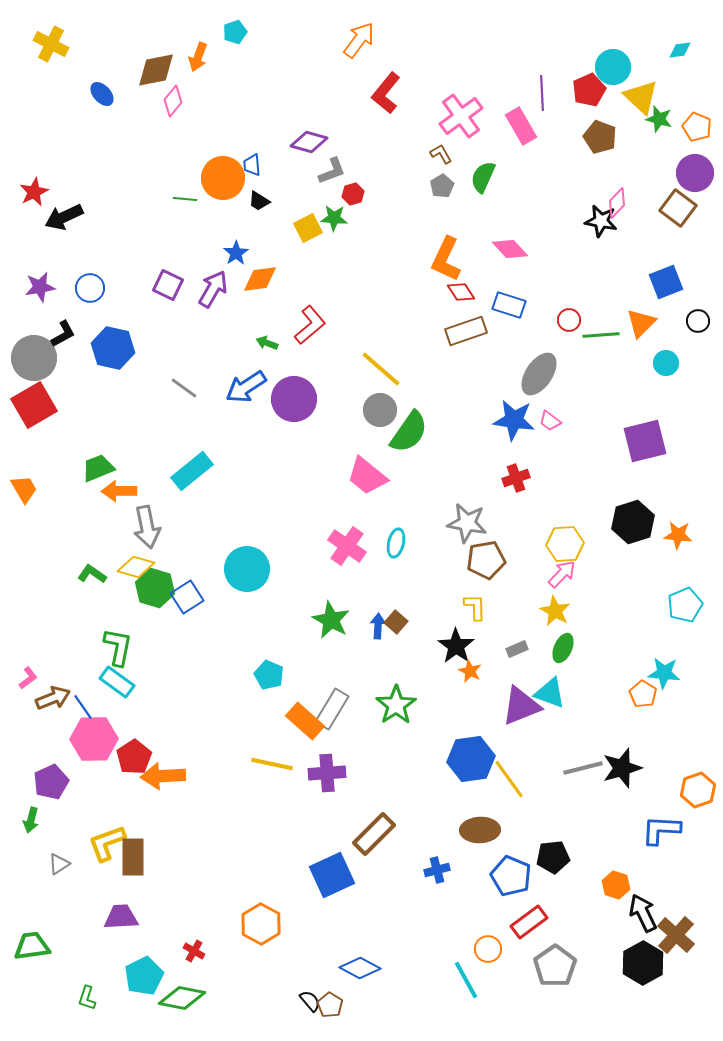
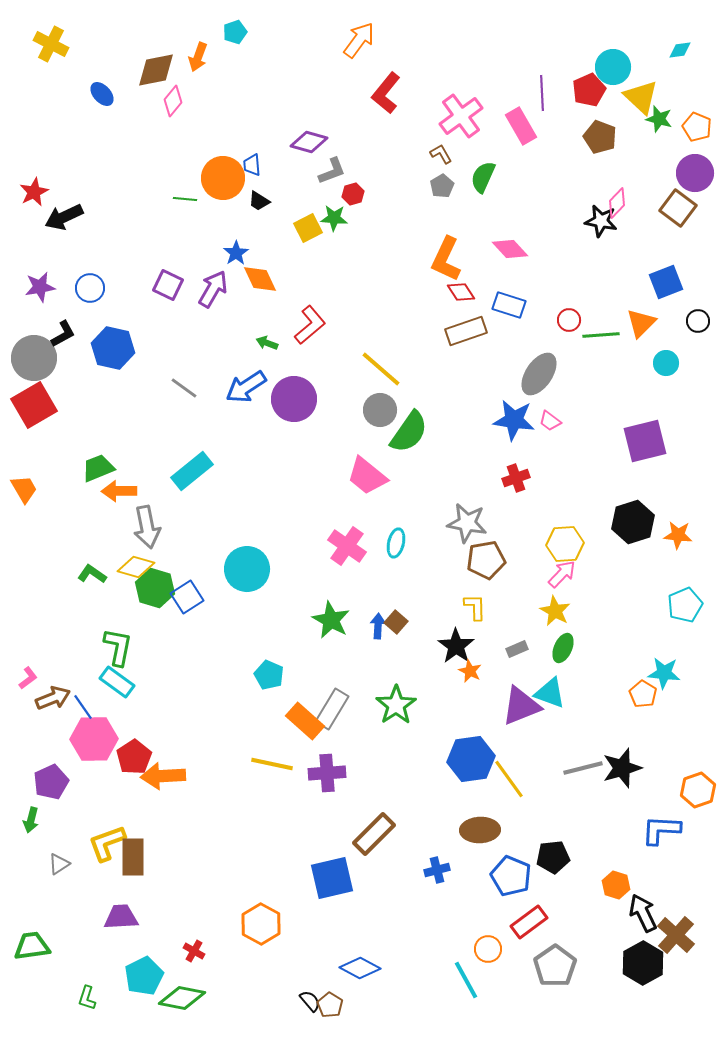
orange diamond at (260, 279): rotated 72 degrees clockwise
blue square at (332, 875): moved 3 px down; rotated 12 degrees clockwise
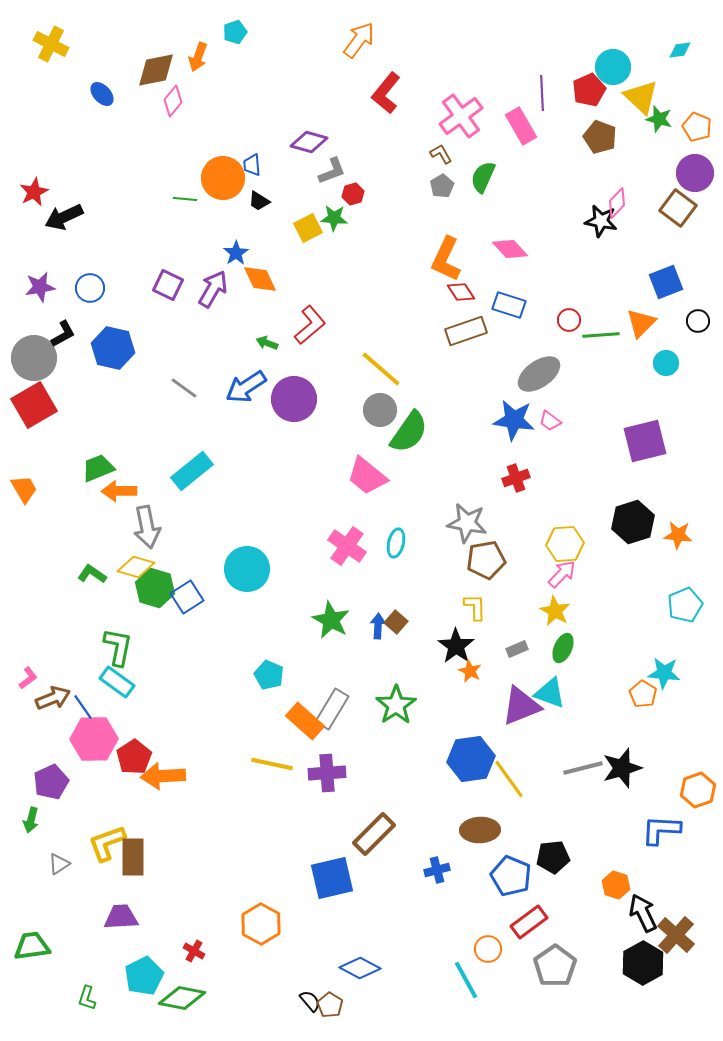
gray ellipse at (539, 374): rotated 21 degrees clockwise
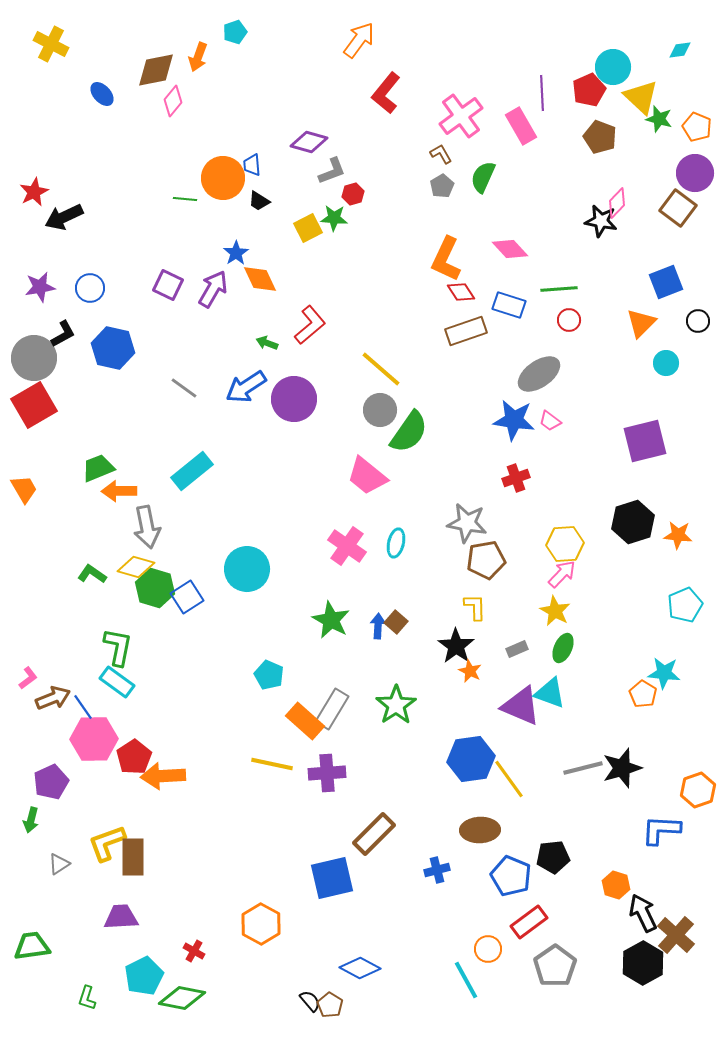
green line at (601, 335): moved 42 px left, 46 px up
purple triangle at (521, 706): rotated 45 degrees clockwise
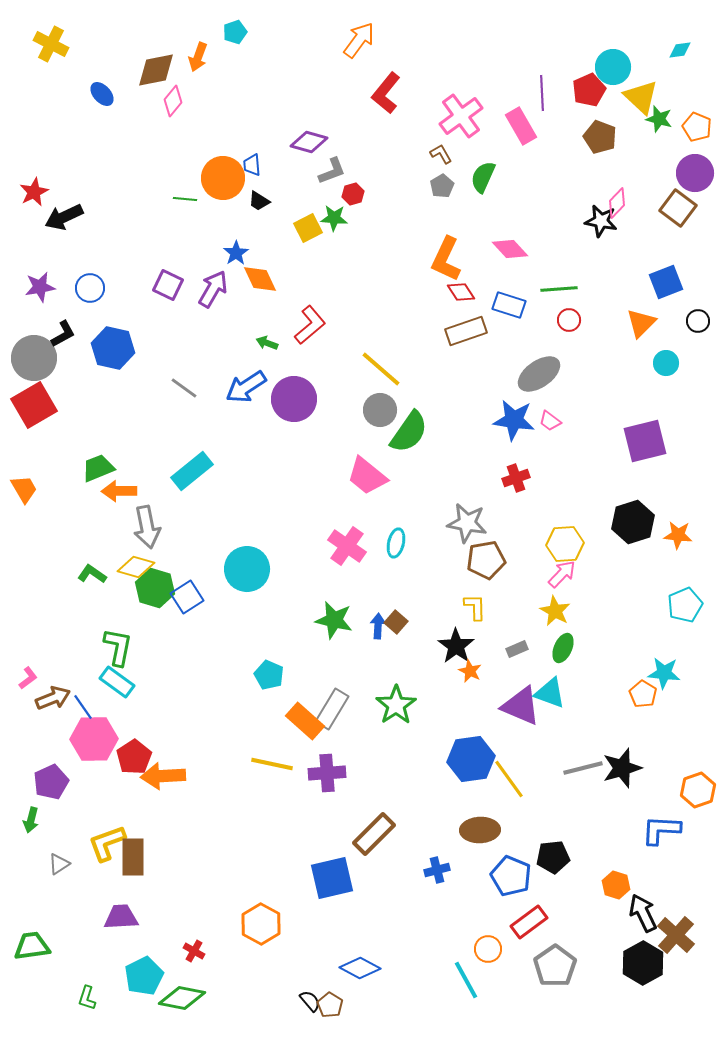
green star at (331, 620): moved 3 px right; rotated 15 degrees counterclockwise
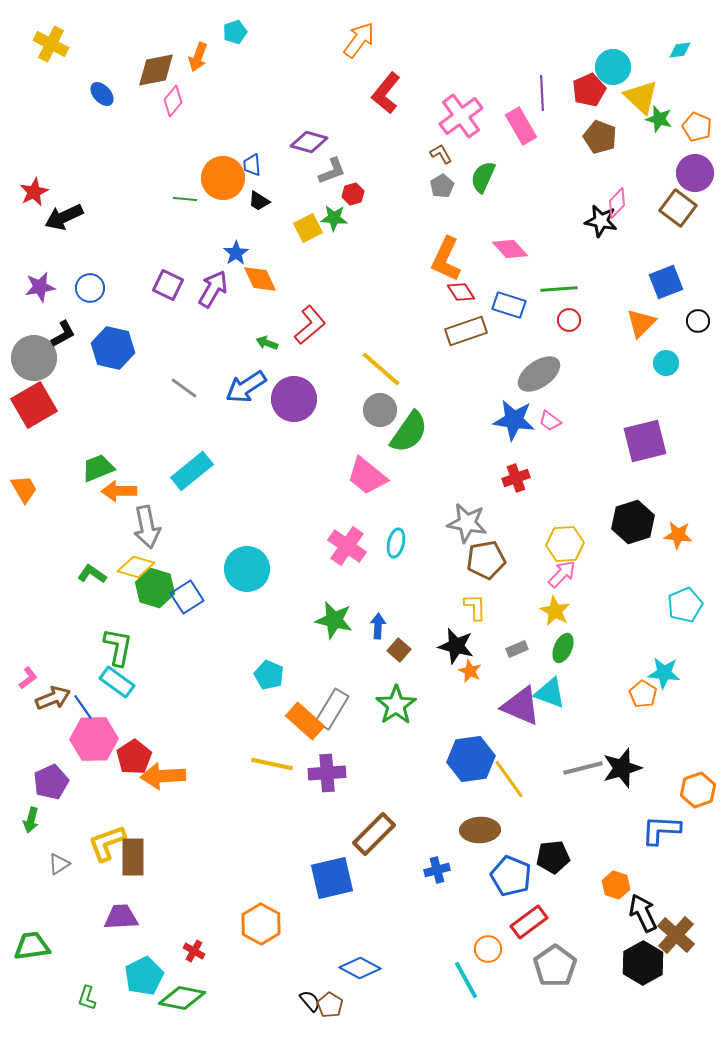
brown square at (396, 622): moved 3 px right, 28 px down
black star at (456, 646): rotated 21 degrees counterclockwise
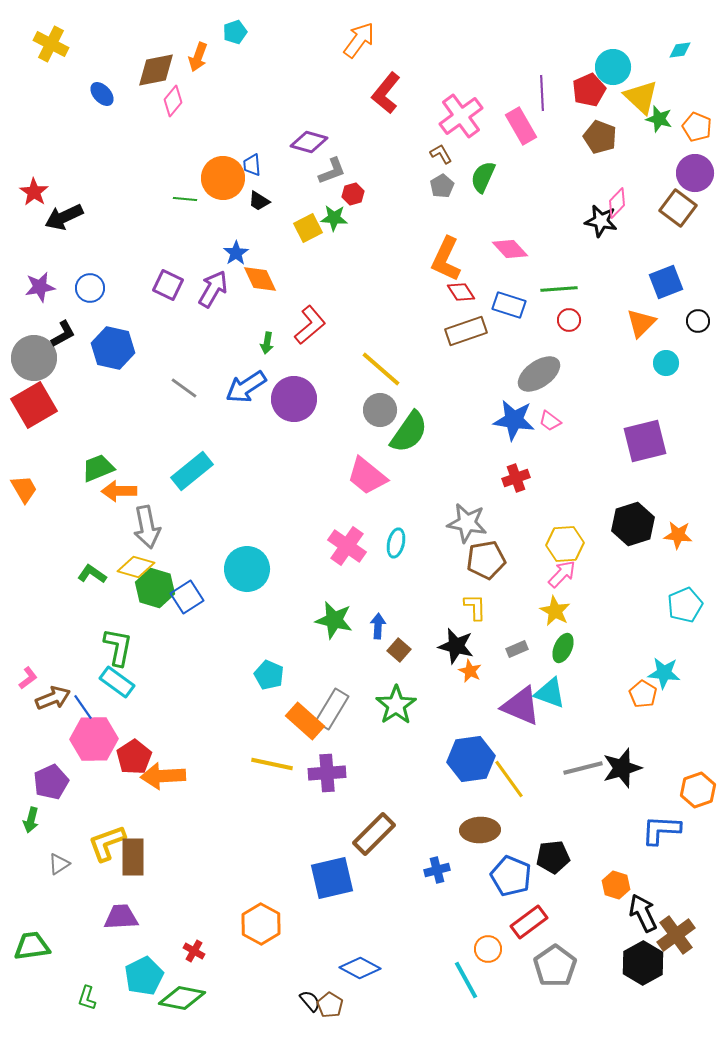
red star at (34, 192): rotated 12 degrees counterclockwise
green arrow at (267, 343): rotated 100 degrees counterclockwise
black hexagon at (633, 522): moved 2 px down
brown cross at (676, 935): rotated 12 degrees clockwise
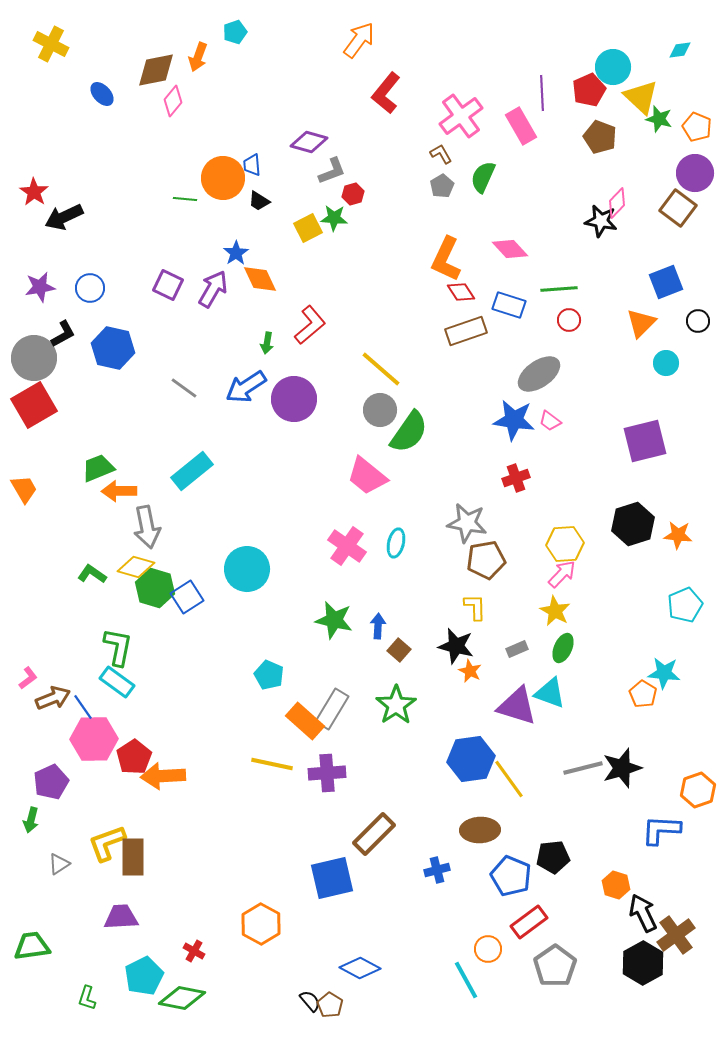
purple triangle at (521, 706): moved 4 px left; rotated 6 degrees counterclockwise
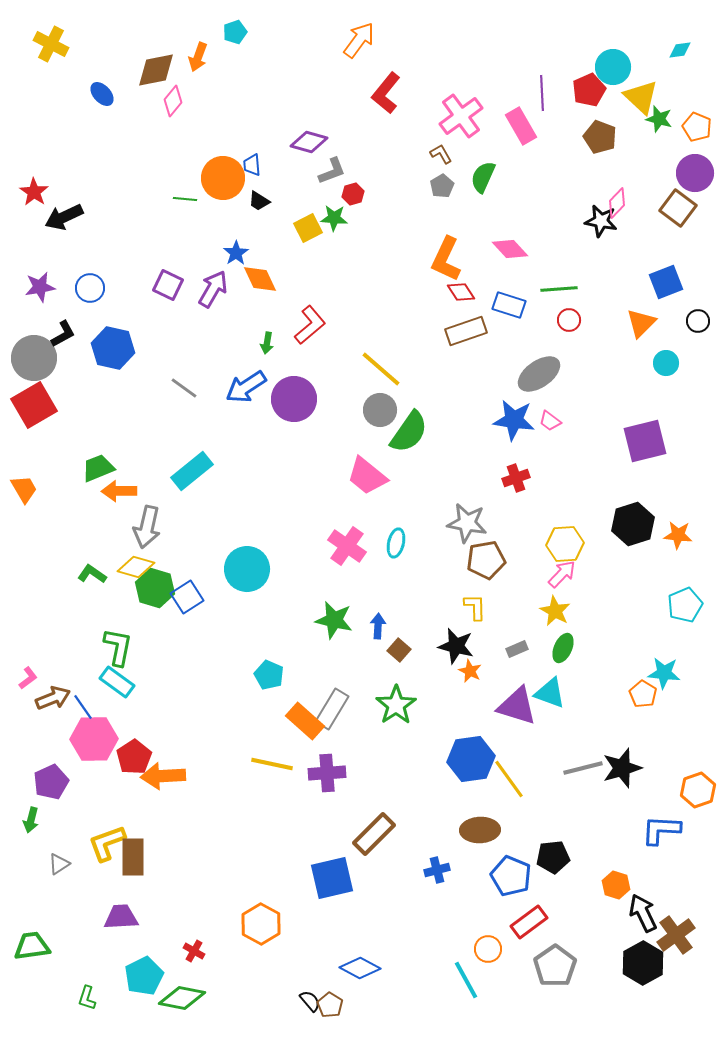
gray arrow at (147, 527): rotated 24 degrees clockwise
